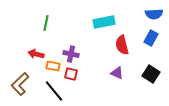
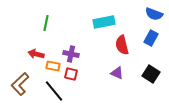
blue semicircle: rotated 24 degrees clockwise
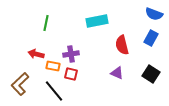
cyan rectangle: moved 7 px left, 1 px up
purple cross: rotated 21 degrees counterclockwise
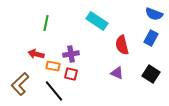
cyan rectangle: rotated 45 degrees clockwise
